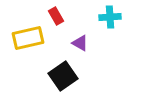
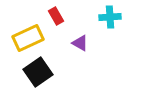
yellow rectangle: rotated 12 degrees counterclockwise
black square: moved 25 px left, 4 px up
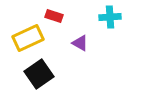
red rectangle: moved 2 px left; rotated 42 degrees counterclockwise
black square: moved 1 px right, 2 px down
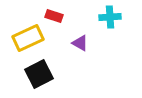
black square: rotated 8 degrees clockwise
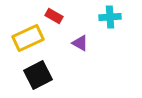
red rectangle: rotated 12 degrees clockwise
black square: moved 1 px left, 1 px down
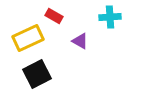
purple triangle: moved 2 px up
black square: moved 1 px left, 1 px up
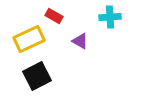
yellow rectangle: moved 1 px right, 1 px down
black square: moved 2 px down
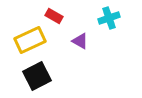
cyan cross: moved 1 px left, 1 px down; rotated 15 degrees counterclockwise
yellow rectangle: moved 1 px right, 1 px down
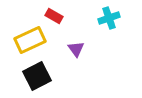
purple triangle: moved 4 px left, 8 px down; rotated 24 degrees clockwise
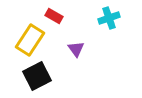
yellow rectangle: rotated 32 degrees counterclockwise
